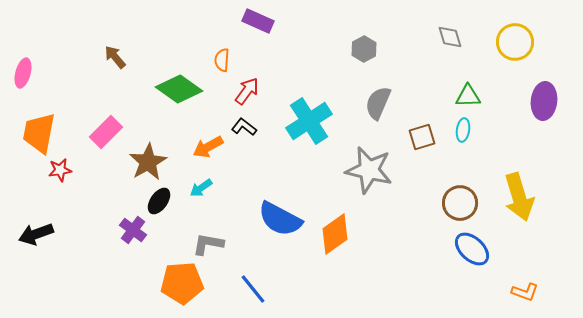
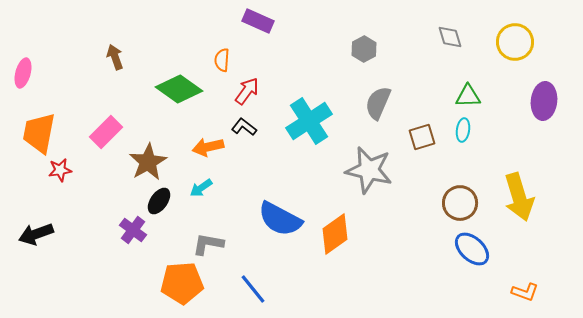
brown arrow: rotated 20 degrees clockwise
orange arrow: rotated 16 degrees clockwise
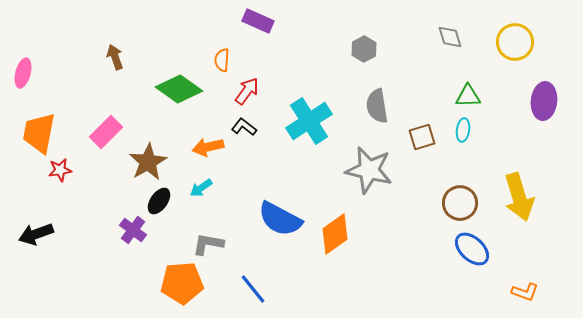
gray semicircle: moved 1 px left, 3 px down; rotated 32 degrees counterclockwise
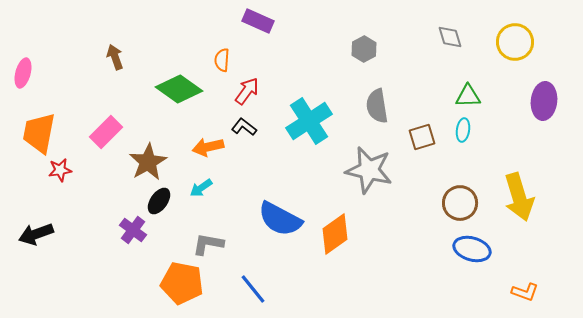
blue ellipse: rotated 27 degrees counterclockwise
orange pentagon: rotated 15 degrees clockwise
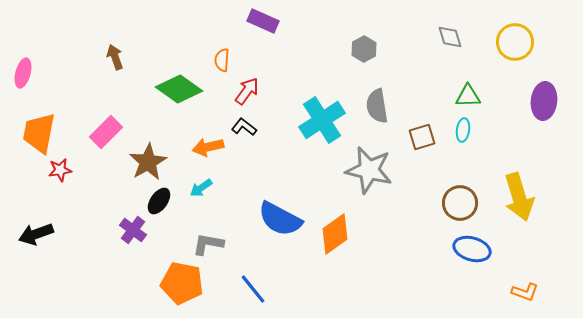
purple rectangle: moved 5 px right
cyan cross: moved 13 px right, 1 px up
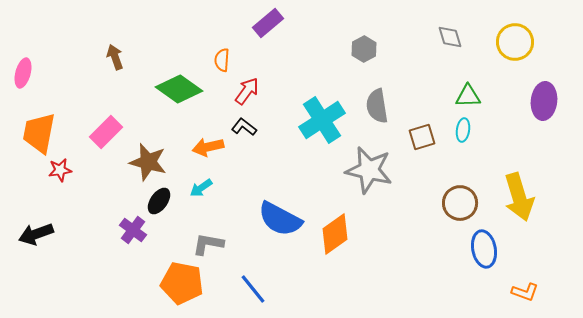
purple rectangle: moved 5 px right, 2 px down; rotated 64 degrees counterclockwise
brown star: rotated 27 degrees counterclockwise
blue ellipse: moved 12 px right; rotated 63 degrees clockwise
